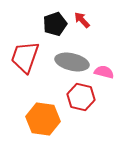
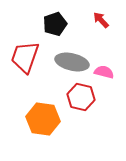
red arrow: moved 19 px right
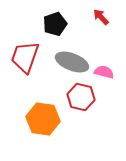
red arrow: moved 3 px up
gray ellipse: rotated 8 degrees clockwise
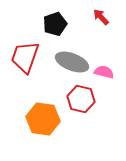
red hexagon: moved 2 px down
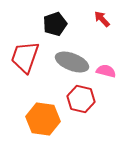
red arrow: moved 1 px right, 2 px down
pink semicircle: moved 2 px right, 1 px up
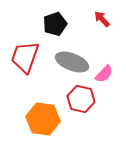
pink semicircle: moved 2 px left, 3 px down; rotated 120 degrees clockwise
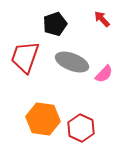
red hexagon: moved 29 px down; rotated 12 degrees clockwise
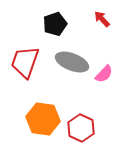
red trapezoid: moved 5 px down
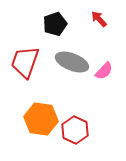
red arrow: moved 3 px left
pink semicircle: moved 3 px up
orange hexagon: moved 2 px left
red hexagon: moved 6 px left, 2 px down
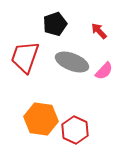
red arrow: moved 12 px down
red trapezoid: moved 5 px up
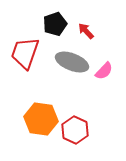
red arrow: moved 13 px left
red trapezoid: moved 4 px up
